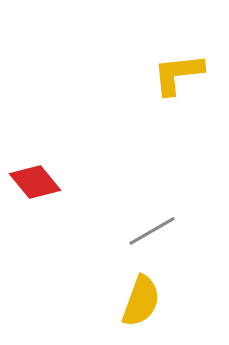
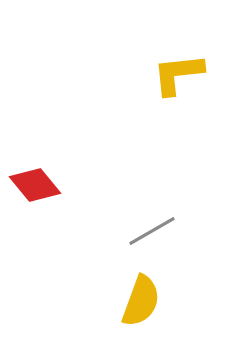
red diamond: moved 3 px down
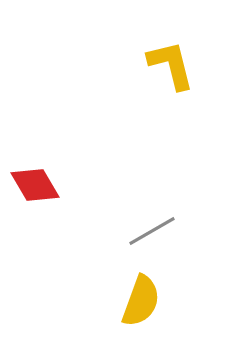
yellow L-shape: moved 7 px left, 9 px up; rotated 82 degrees clockwise
red diamond: rotated 9 degrees clockwise
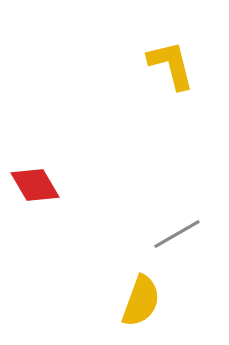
gray line: moved 25 px right, 3 px down
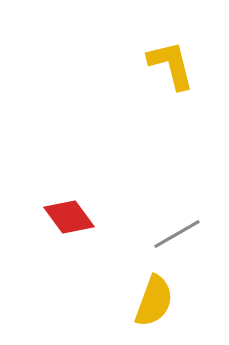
red diamond: moved 34 px right, 32 px down; rotated 6 degrees counterclockwise
yellow semicircle: moved 13 px right
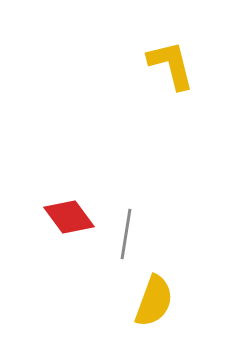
gray line: moved 51 px left; rotated 51 degrees counterclockwise
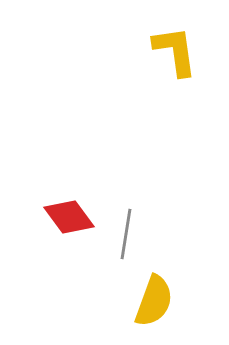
yellow L-shape: moved 4 px right, 14 px up; rotated 6 degrees clockwise
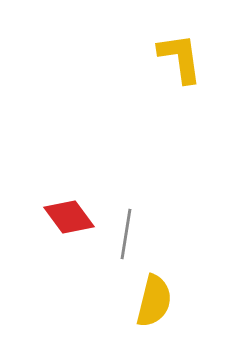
yellow L-shape: moved 5 px right, 7 px down
yellow semicircle: rotated 6 degrees counterclockwise
